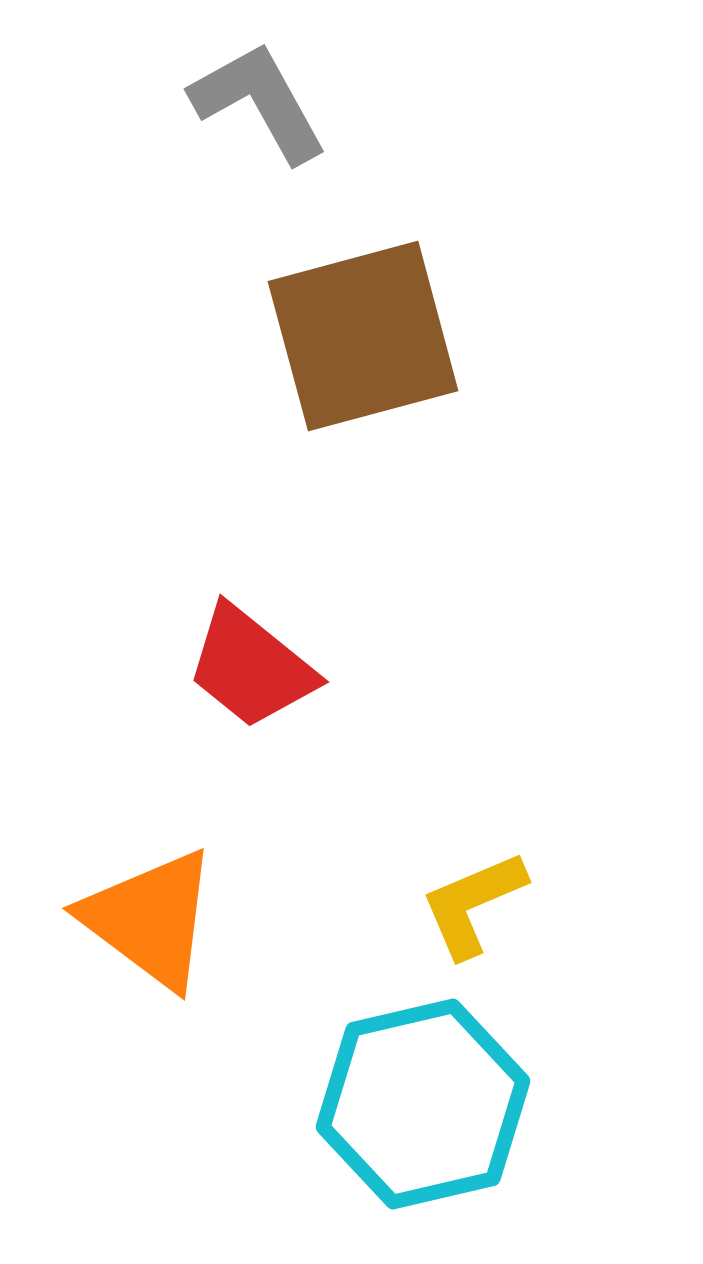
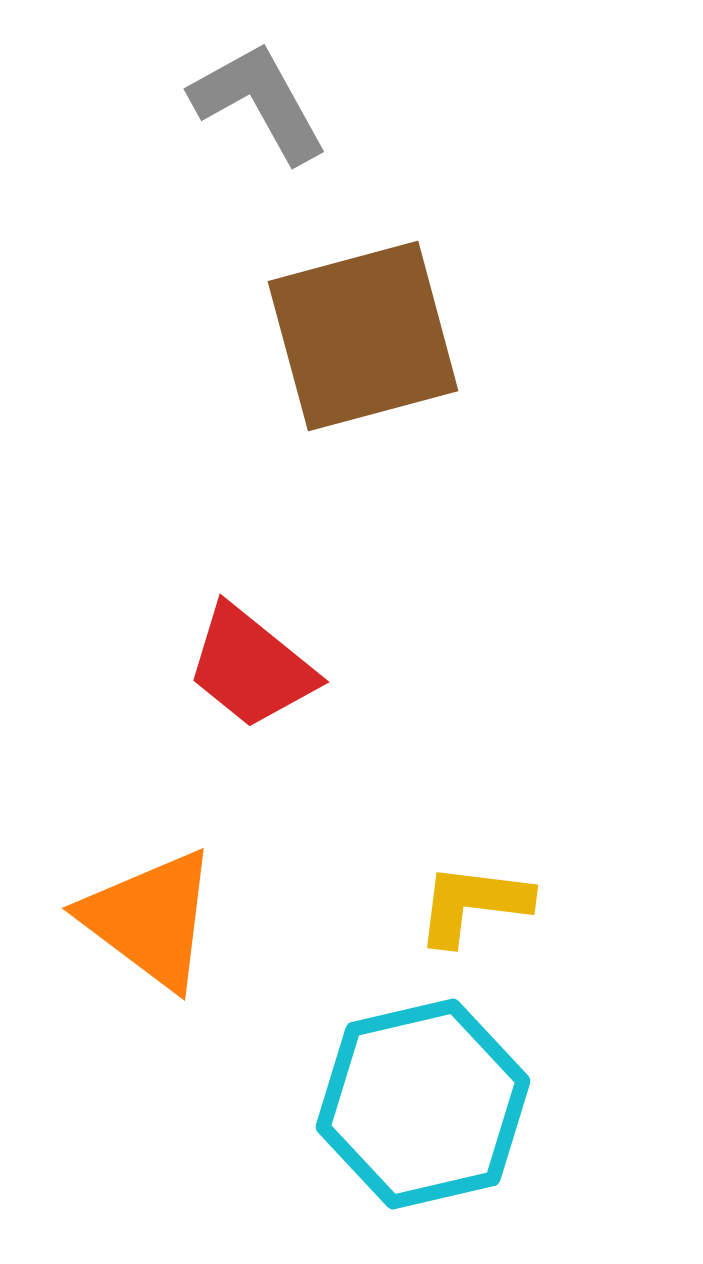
yellow L-shape: rotated 30 degrees clockwise
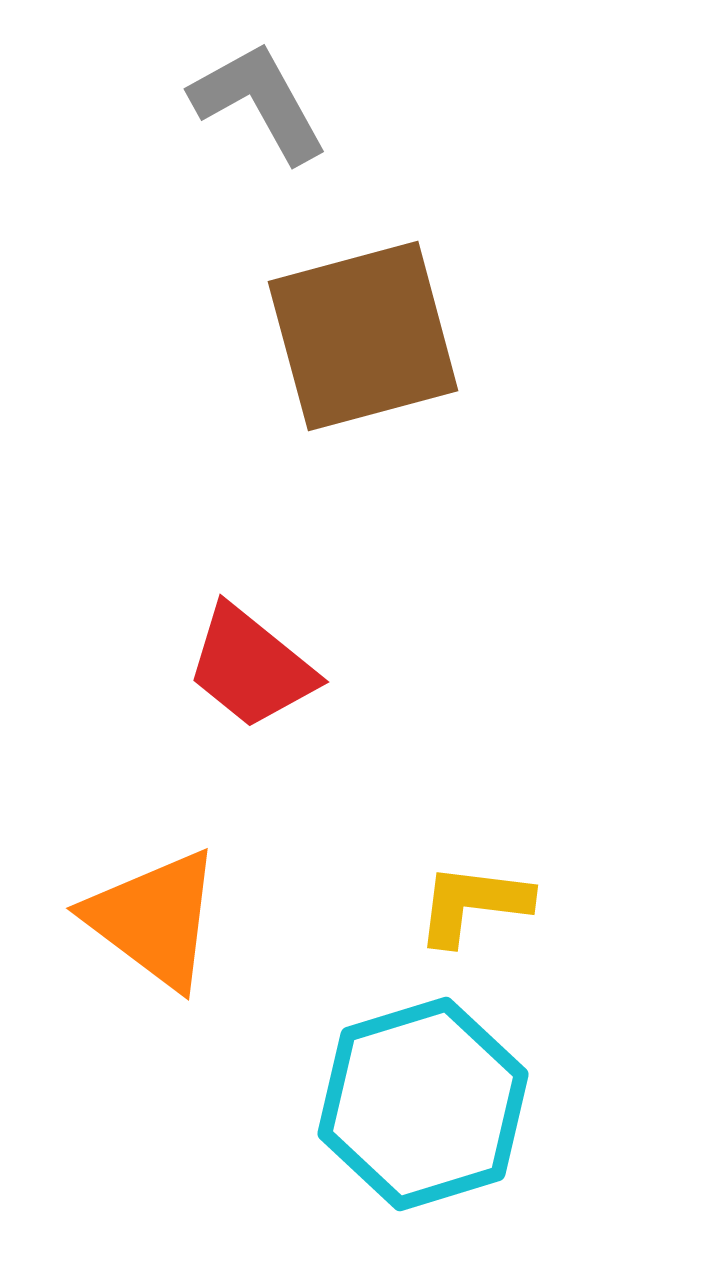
orange triangle: moved 4 px right
cyan hexagon: rotated 4 degrees counterclockwise
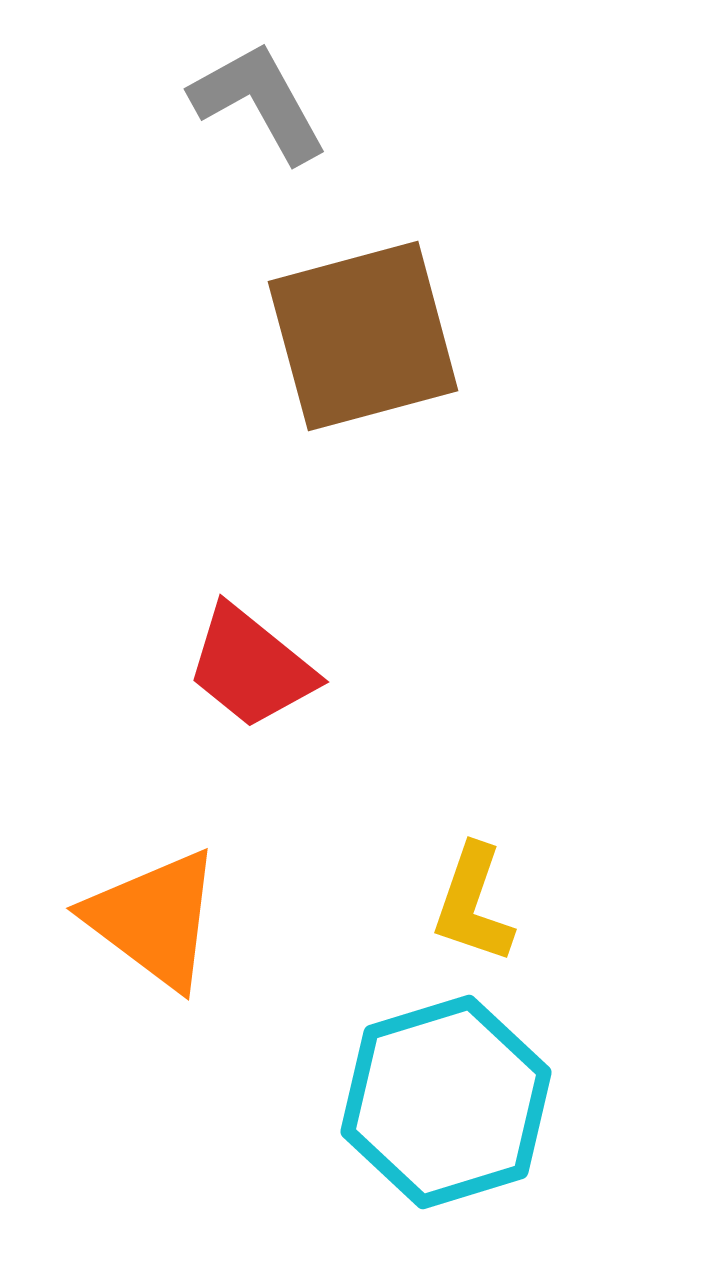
yellow L-shape: rotated 78 degrees counterclockwise
cyan hexagon: moved 23 px right, 2 px up
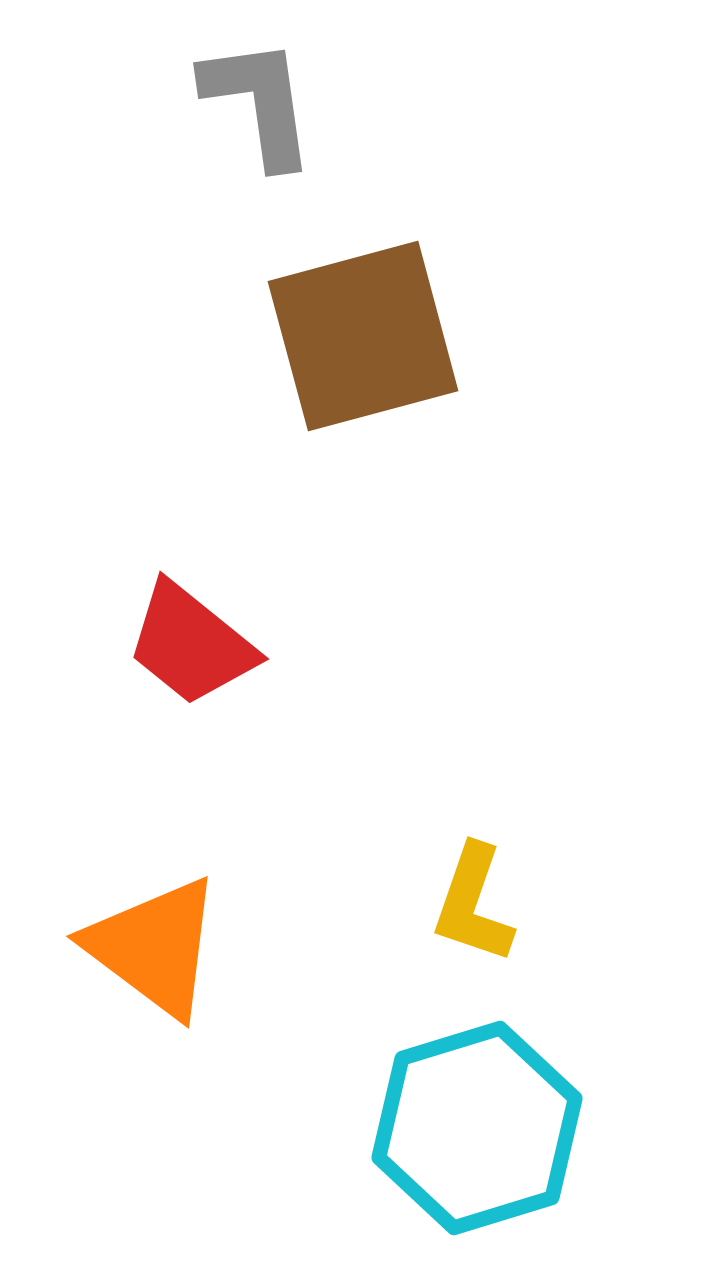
gray L-shape: rotated 21 degrees clockwise
red trapezoid: moved 60 px left, 23 px up
orange triangle: moved 28 px down
cyan hexagon: moved 31 px right, 26 px down
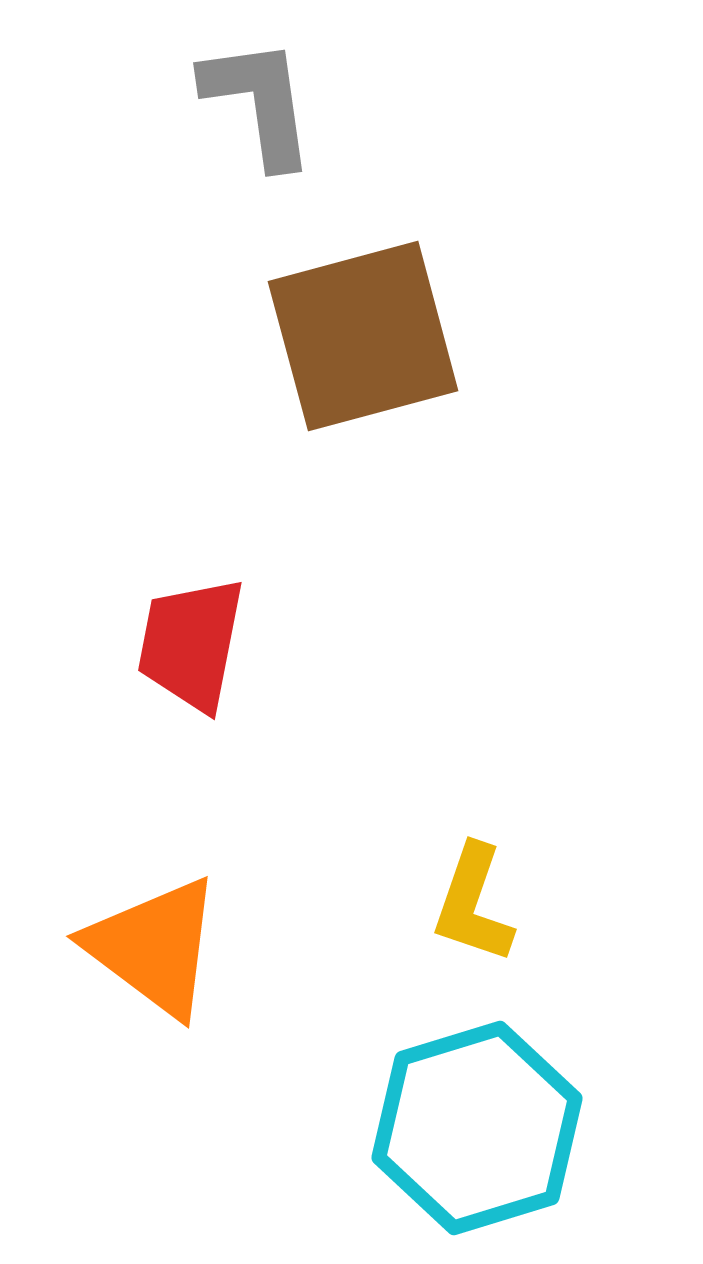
red trapezoid: rotated 62 degrees clockwise
